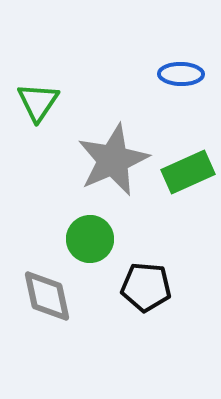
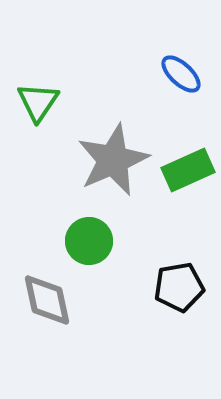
blue ellipse: rotated 42 degrees clockwise
green rectangle: moved 2 px up
green circle: moved 1 px left, 2 px down
black pentagon: moved 33 px right; rotated 15 degrees counterclockwise
gray diamond: moved 4 px down
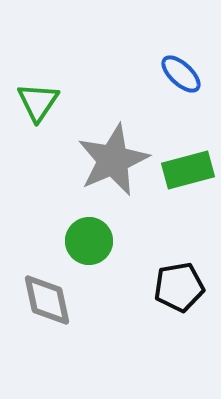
green rectangle: rotated 9 degrees clockwise
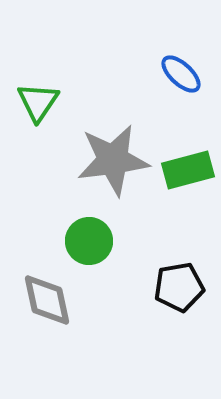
gray star: rotated 16 degrees clockwise
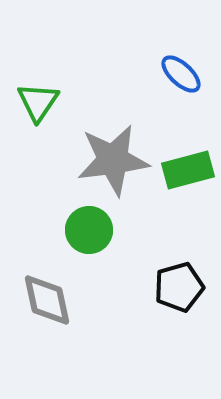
green circle: moved 11 px up
black pentagon: rotated 6 degrees counterclockwise
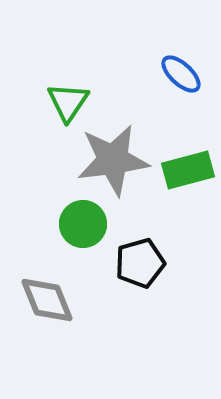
green triangle: moved 30 px right
green circle: moved 6 px left, 6 px up
black pentagon: moved 39 px left, 24 px up
gray diamond: rotated 10 degrees counterclockwise
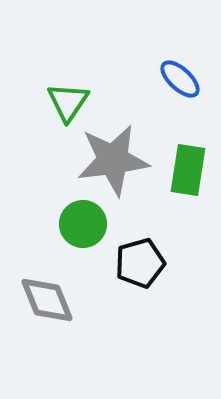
blue ellipse: moved 1 px left, 5 px down
green rectangle: rotated 66 degrees counterclockwise
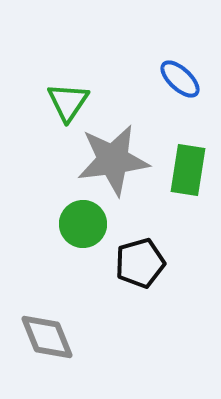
gray diamond: moved 37 px down
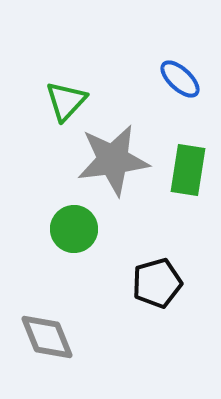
green triangle: moved 2 px left, 1 px up; rotated 9 degrees clockwise
green circle: moved 9 px left, 5 px down
black pentagon: moved 17 px right, 20 px down
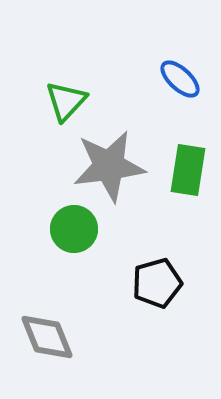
gray star: moved 4 px left, 6 px down
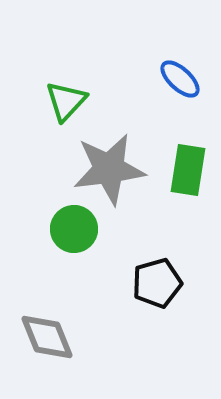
gray star: moved 3 px down
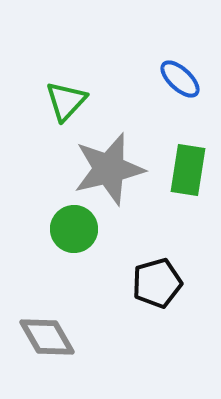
gray star: rotated 6 degrees counterclockwise
gray diamond: rotated 8 degrees counterclockwise
